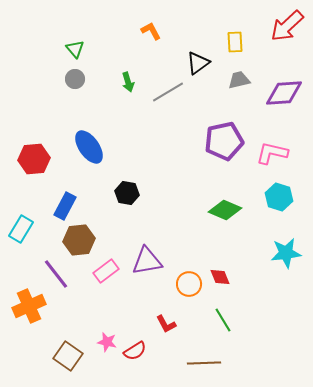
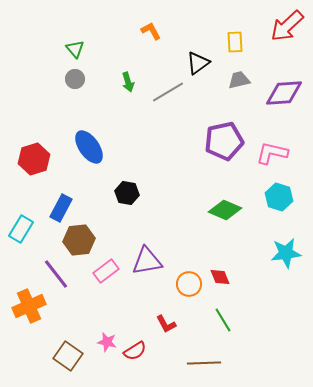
red hexagon: rotated 12 degrees counterclockwise
blue rectangle: moved 4 px left, 2 px down
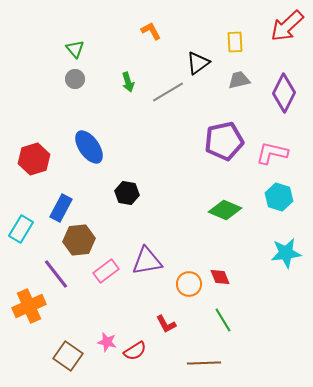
purple diamond: rotated 60 degrees counterclockwise
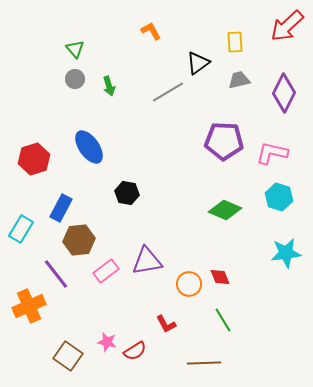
green arrow: moved 19 px left, 4 px down
purple pentagon: rotated 15 degrees clockwise
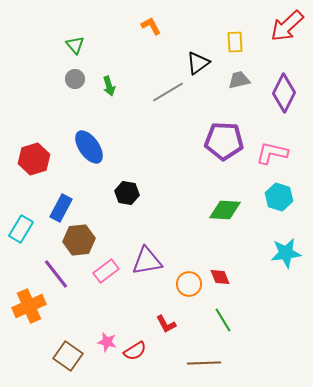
orange L-shape: moved 5 px up
green triangle: moved 4 px up
green diamond: rotated 20 degrees counterclockwise
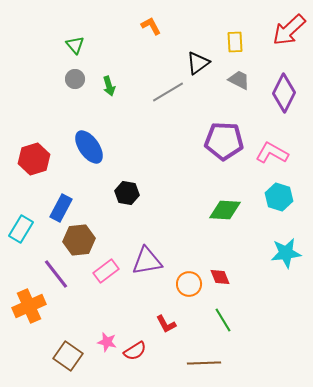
red arrow: moved 2 px right, 4 px down
gray trapezoid: rotated 40 degrees clockwise
pink L-shape: rotated 16 degrees clockwise
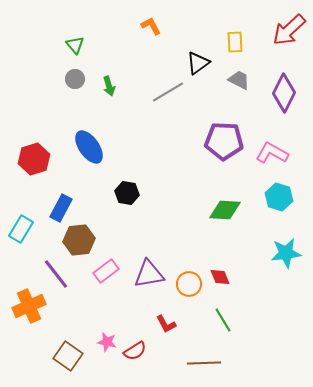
purple triangle: moved 2 px right, 13 px down
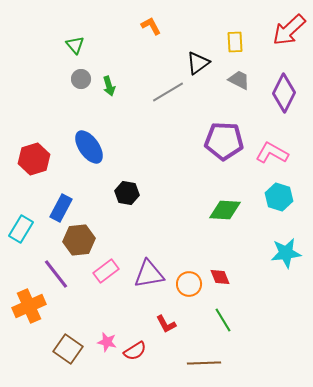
gray circle: moved 6 px right
brown square: moved 7 px up
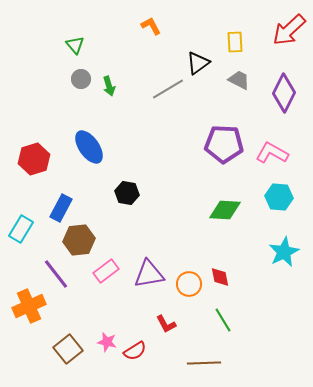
gray line: moved 3 px up
purple pentagon: moved 3 px down
cyan hexagon: rotated 12 degrees counterclockwise
cyan star: moved 2 px left, 1 px up; rotated 20 degrees counterclockwise
red diamond: rotated 10 degrees clockwise
brown square: rotated 16 degrees clockwise
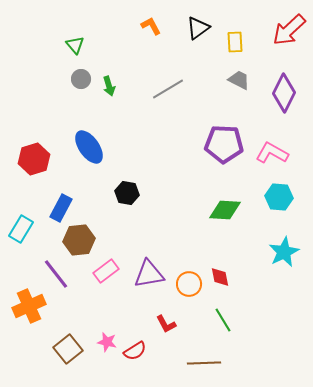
black triangle: moved 35 px up
